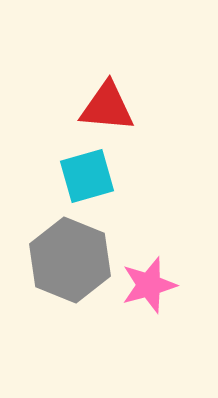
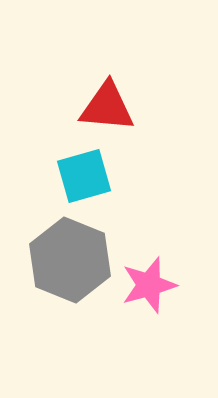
cyan square: moved 3 px left
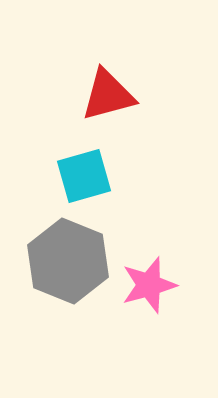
red triangle: moved 1 px right, 12 px up; rotated 20 degrees counterclockwise
gray hexagon: moved 2 px left, 1 px down
